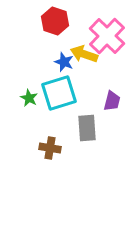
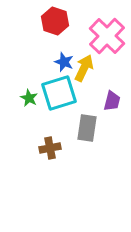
yellow arrow: moved 14 px down; rotated 96 degrees clockwise
gray rectangle: rotated 12 degrees clockwise
brown cross: rotated 20 degrees counterclockwise
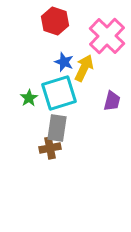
green star: rotated 12 degrees clockwise
gray rectangle: moved 30 px left
